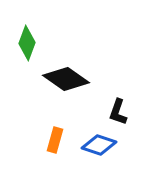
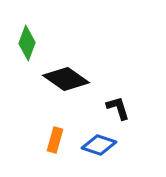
black L-shape: moved 4 px up; rotated 144 degrees clockwise
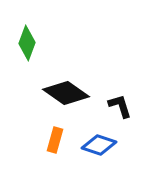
black diamond: moved 14 px down
black L-shape: moved 2 px right, 2 px up
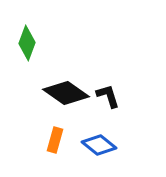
black L-shape: moved 12 px left, 10 px up
blue diamond: rotated 20 degrees clockwise
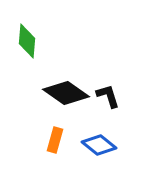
green diamond: moved 2 px up; rotated 16 degrees counterclockwise
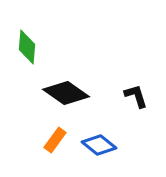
green diamond: moved 6 px down
black L-shape: moved 28 px right
orange rectangle: rotated 20 degrees clockwise
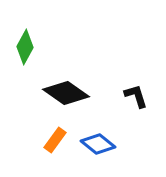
green diamond: moved 2 px left; rotated 24 degrees clockwise
blue diamond: moved 1 px left, 1 px up
